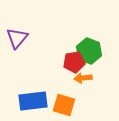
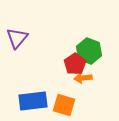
red pentagon: moved 1 px right, 2 px down; rotated 25 degrees counterclockwise
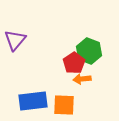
purple triangle: moved 2 px left, 2 px down
red pentagon: moved 1 px left, 1 px up
orange arrow: moved 1 px left, 1 px down
orange square: rotated 15 degrees counterclockwise
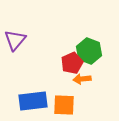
red pentagon: moved 2 px left; rotated 10 degrees clockwise
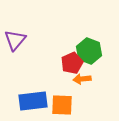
orange square: moved 2 px left
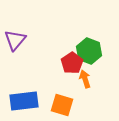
red pentagon: rotated 10 degrees counterclockwise
orange arrow: moved 3 px right; rotated 78 degrees clockwise
blue rectangle: moved 9 px left
orange square: rotated 15 degrees clockwise
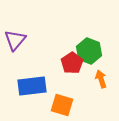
orange arrow: moved 16 px right
blue rectangle: moved 8 px right, 15 px up
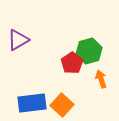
purple triangle: moved 3 px right; rotated 20 degrees clockwise
green hexagon: rotated 25 degrees clockwise
blue rectangle: moved 17 px down
orange square: rotated 25 degrees clockwise
